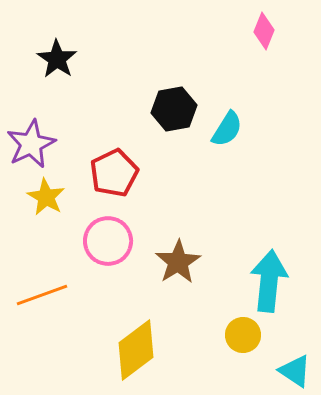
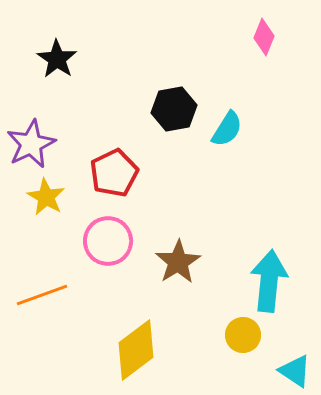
pink diamond: moved 6 px down
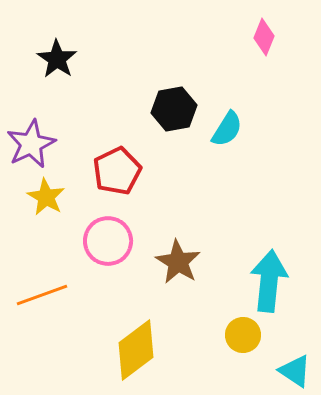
red pentagon: moved 3 px right, 2 px up
brown star: rotated 9 degrees counterclockwise
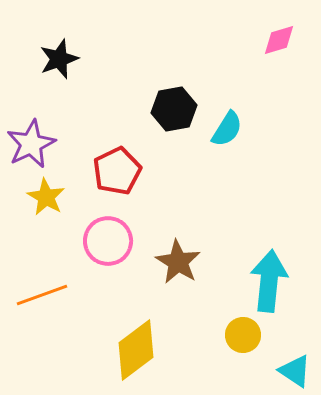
pink diamond: moved 15 px right, 3 px down; rotated 51 degrees clockwise
black star: moved 2 px right; rotated 18 degrees clockwise
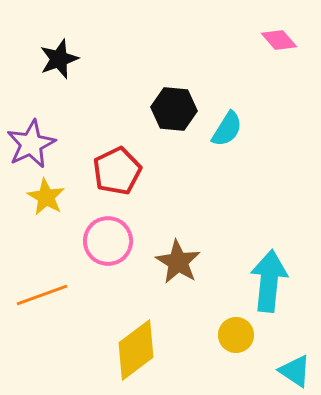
pink diamond: rotated 66 degrees clockwise
black hexagon: rotated 15 degrees clockwise
yellow circle: moved 7 px left
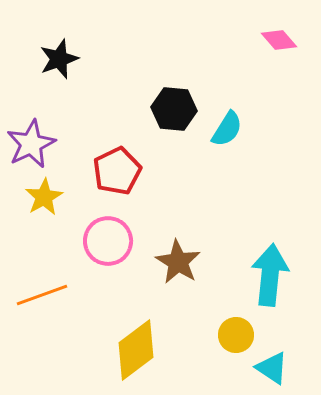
yellow star: moved 2 px left; rotated 12 degrees clockwise
cyan arrow: moved 1 px right, 6 px up
cyan triangle: moved 23 px left, 3 px up
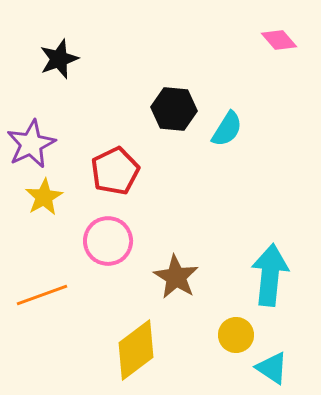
red pentagon: moved 2 px left
brown star: moved 2 px left, 15 px down
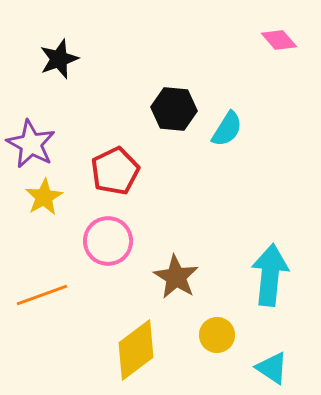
purple star: rotated 18 degrees counterclockwise
yellow circle: moved 19 px left
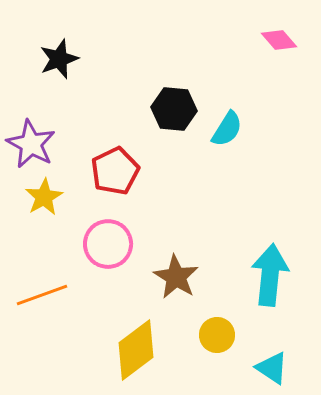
pink circle: moved 3 px down
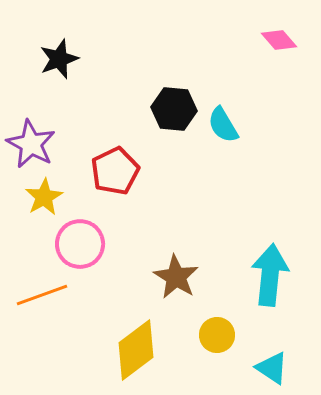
cyan semicircle: moved 4 px left, 4 px up; rotated 117 degrees clockwise
pink circle: moved 28 px left
